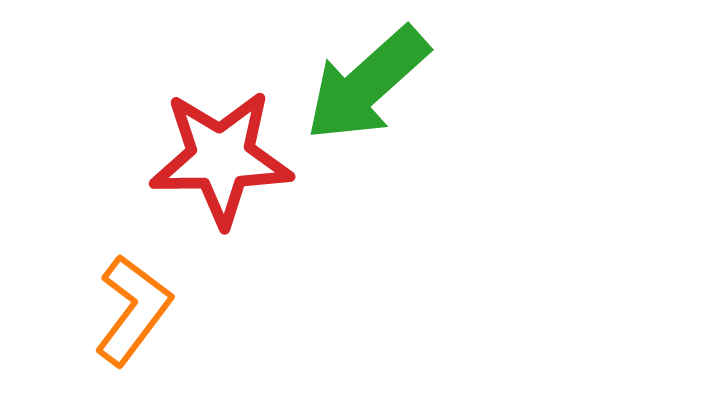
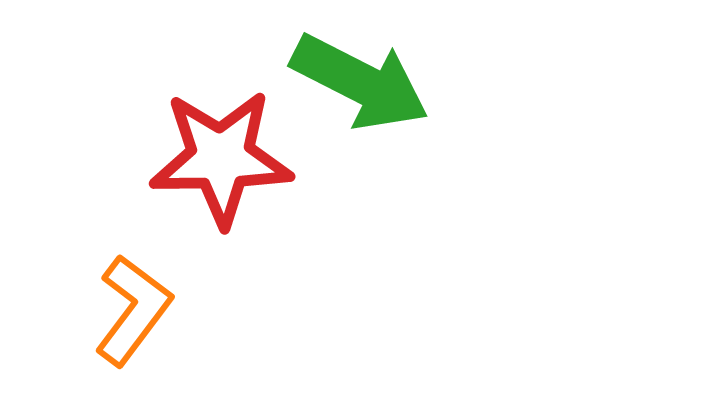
green arrow: moved 7 px left, 2 px up; rotated 111 degrees counterclockwise
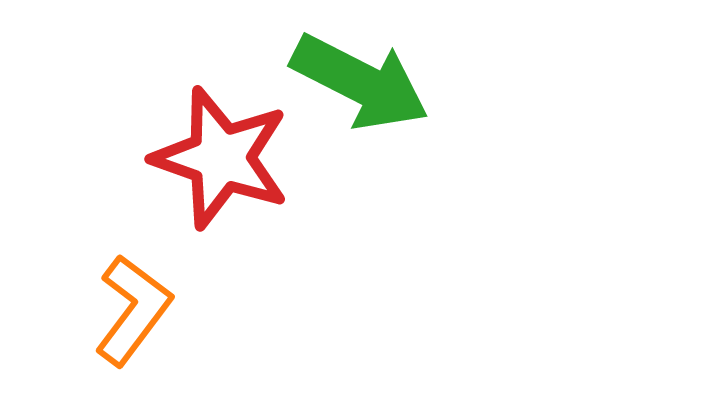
red star: rotated 20 degrees clockwise
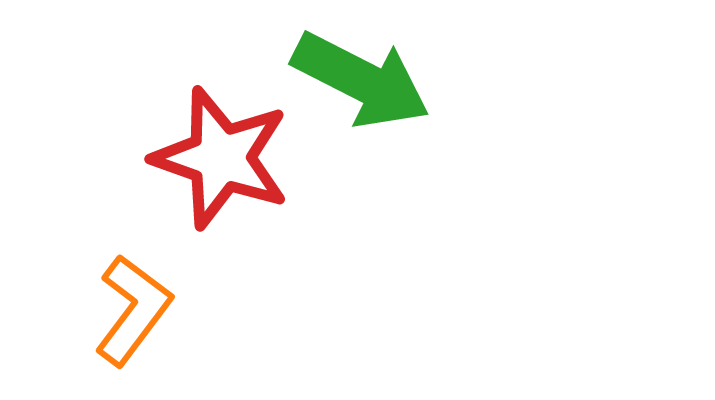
green arrow: moved 1 px right, 2 px up
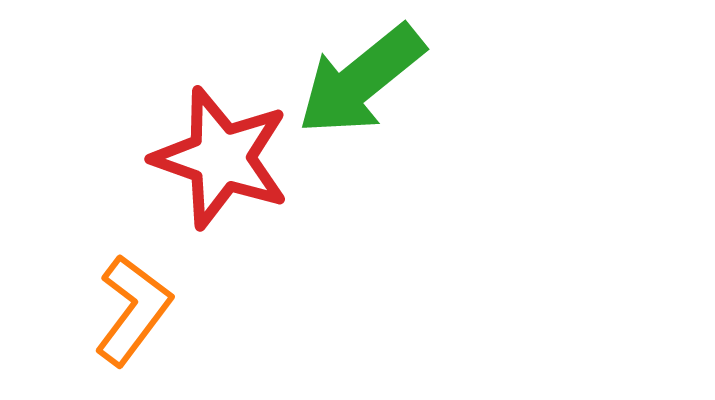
green arrow: rotated 114 degrees clockwise
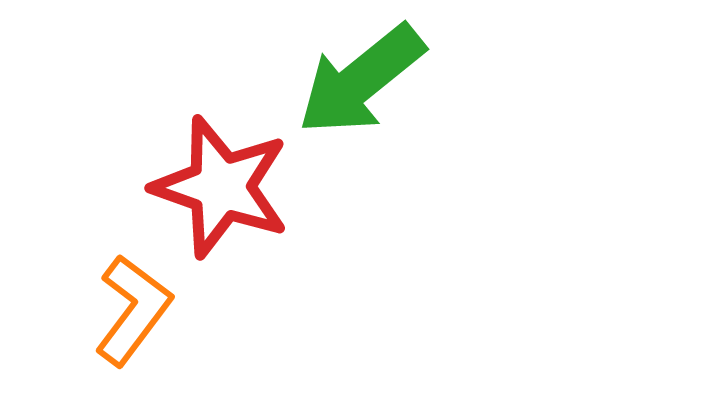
red star: moved 29 px down
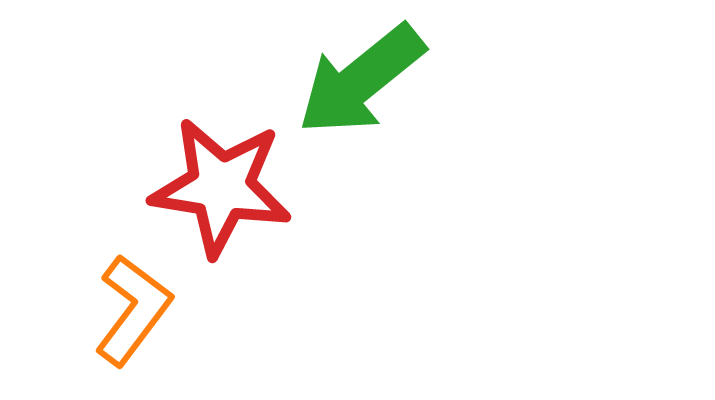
red star: rotated 10 degrees counterclockwise
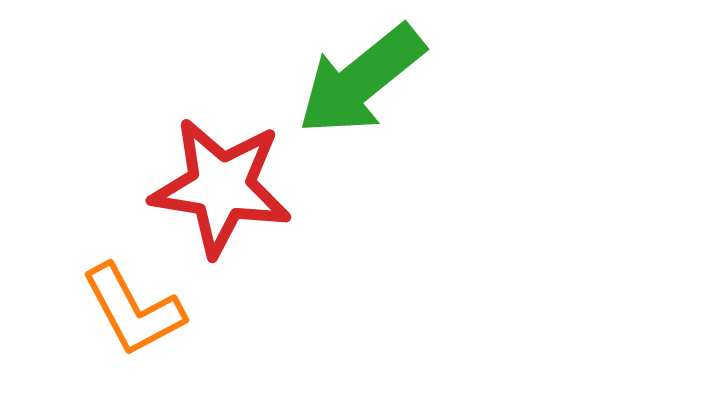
orange L-shape: rotated 115 degrees clockwise
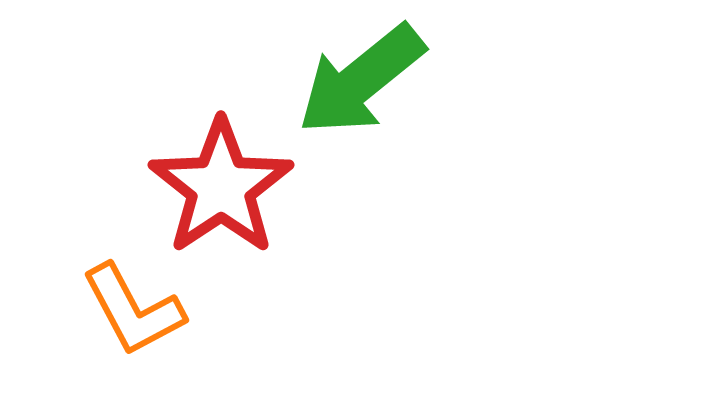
red star: rotated 29 degrees clockwise
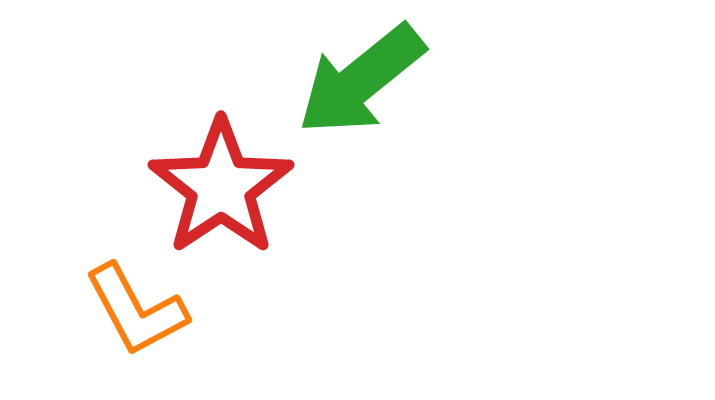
orange L-shape: moved 3 px right
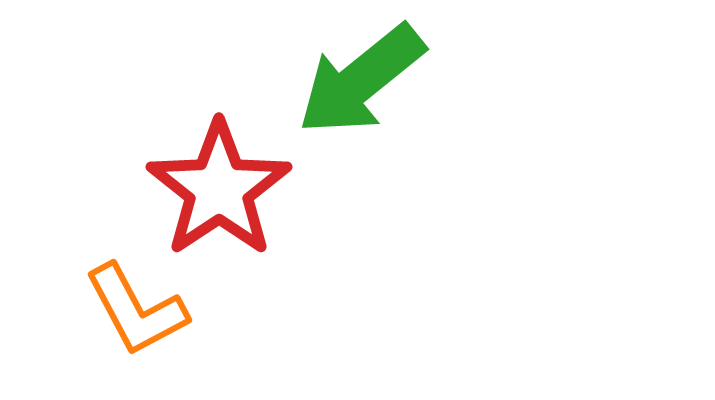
red star: moved 2 px left, 2 px down
